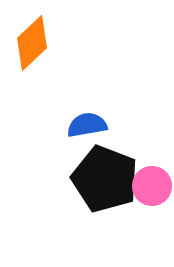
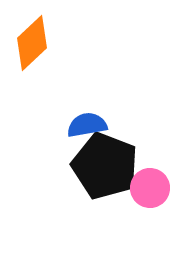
black pentagon: moved 13 px up
pink circle: moved 2 px left, 2 px down
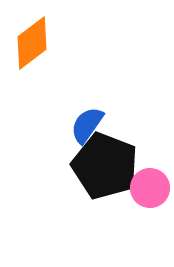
orange diamond: rotated 6 degrees clockwise
blue semicircle: rotated 45 degrees counterclockwise
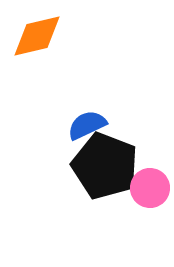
orange diamond: moved 5 px right, 7 px up; rotated 24 degrees clockwise
blue semicircle: rotated 30 degrees clockwise
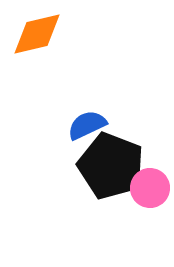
orange diamond: moved 2 px up
black pentagon: moved 6 px right
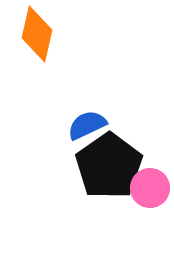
orange diamond: rotated 64 degrees counterclockwise
black pentagon: moved 2 px left; rotated 16 degrees clockwise
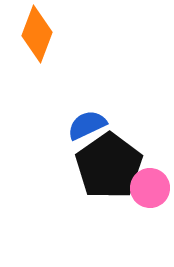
orange diamond: rotated 8 degrees clockwise
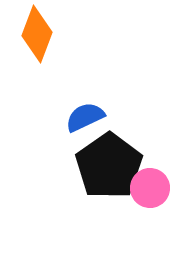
blue semicircle: moved 2 px left, 8 px up
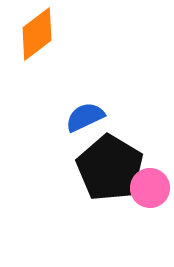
orange diamond: rotated 32 degrees clockwise
black pentagon: moved 1 px right, 2 px down; rotated 6 degrees counterclockwise
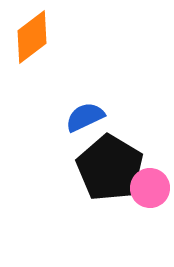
orange diamond: moved 5 px left, 3 px down
